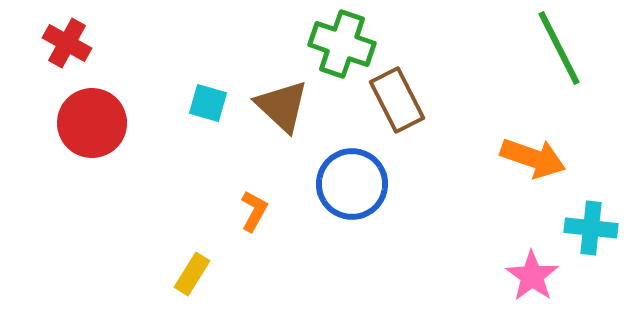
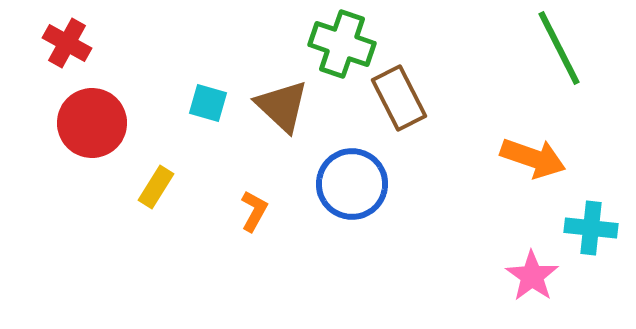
brown rectangle: moved 2 px right, 2 px up
yellow rectangle: moved 36 px left, 87 px up
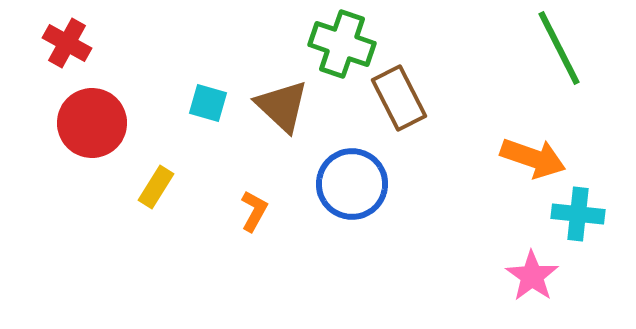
cyan cross: moved 13 px left, 14 px up
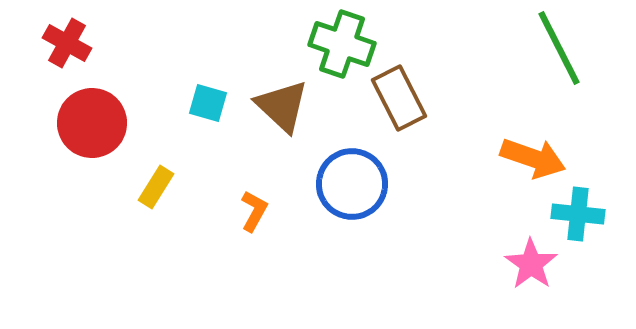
pink star: moved 1 px left, 12 px up
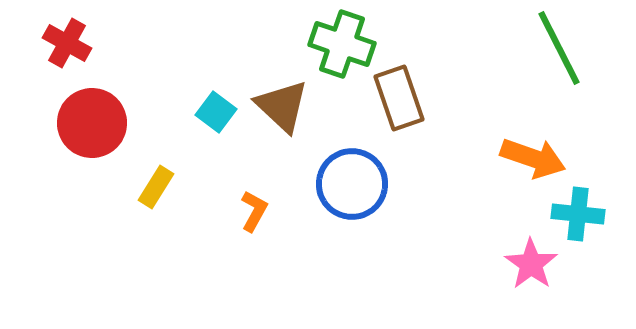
brown rectangle: rotated 8 degrees clockwise
cyan square: moved 8 px right, 9 px down; rotated 21 degrees clockwise
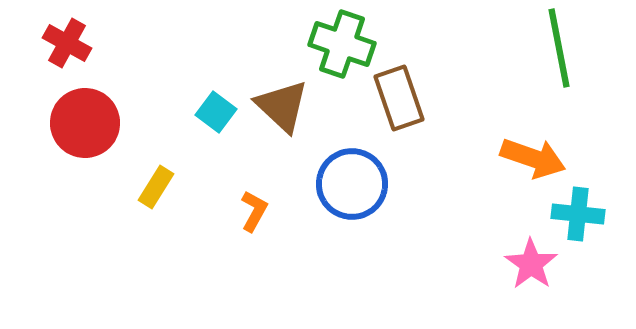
green line: rotated 16 degrees clockwise
red circle: moved 7 px left
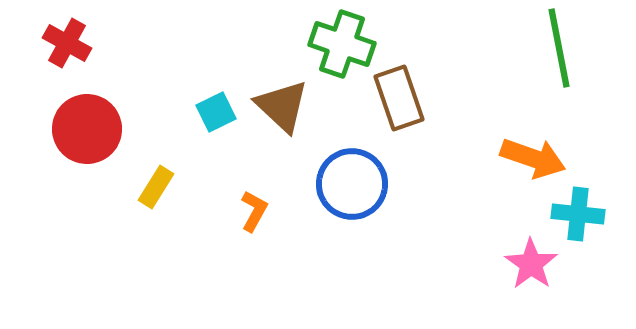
cyan square: rotated 27 degrees clockwise
red circle: moved 2 px right, 6 px down
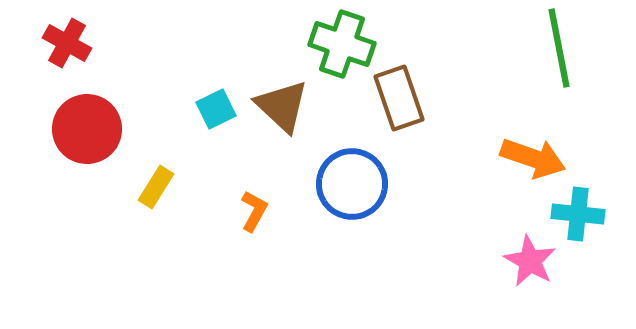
cyan square: moved 3 px up
pink star: moved 1 px left, 3 px up; rotated 6 degrees counterclockwise
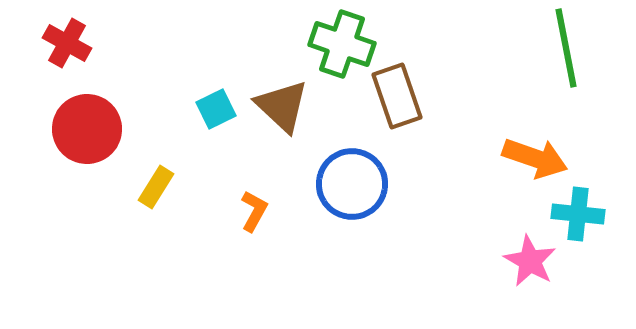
green line: moved 7 px right
brown rectangle: moved 2 px left, 2 px up
orange arrow: moved 2 px right
